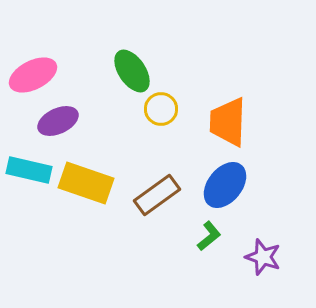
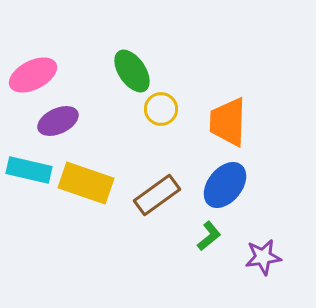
purple star: rotated 27 degrees counterclockwise
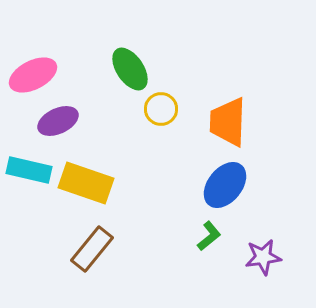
green ellipse: moved 2 px left, 2 px up
brown rectangle: moved 65 px left, 54 px down; rotated 15 degrees counterclockwise
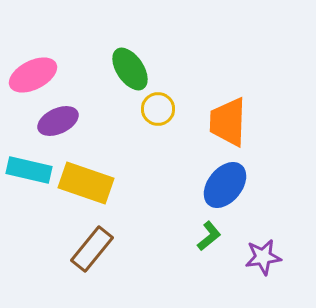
yellow circle: moved 3 px left
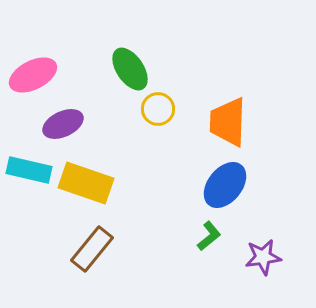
purple ellipse: moved 5 px right, 3 px down
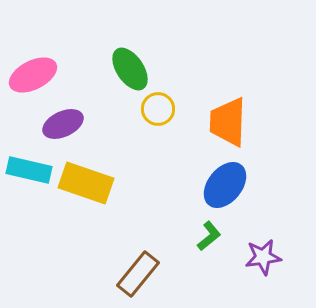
brown rectangle: moved 46 px right, 25 px down
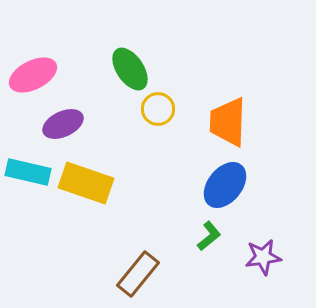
cyan rectangle: moved 1 px left, 2 px down
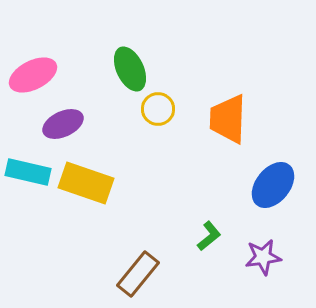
green ellipse: rotated 9 degrees clockwise
orange trapezoid: moved 3 px up
blue ellipse: moved 48 px right
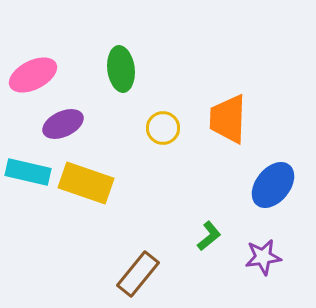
green ellipse: moved 9 px left; rotated 18 degrees clockwise
yellow circle: moved 5 px right, 19 px down
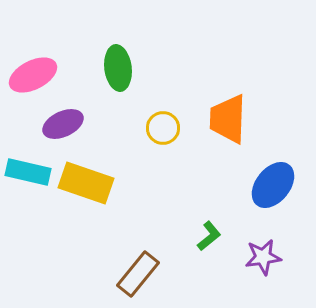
green ellipse: moved 3 px left, 1 px up
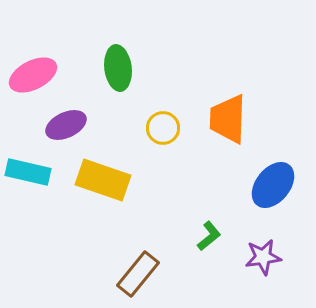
purple ellipse: moved 3 px right, 1 px down
yellow rectangle: moved 17 px right, 3 px up
